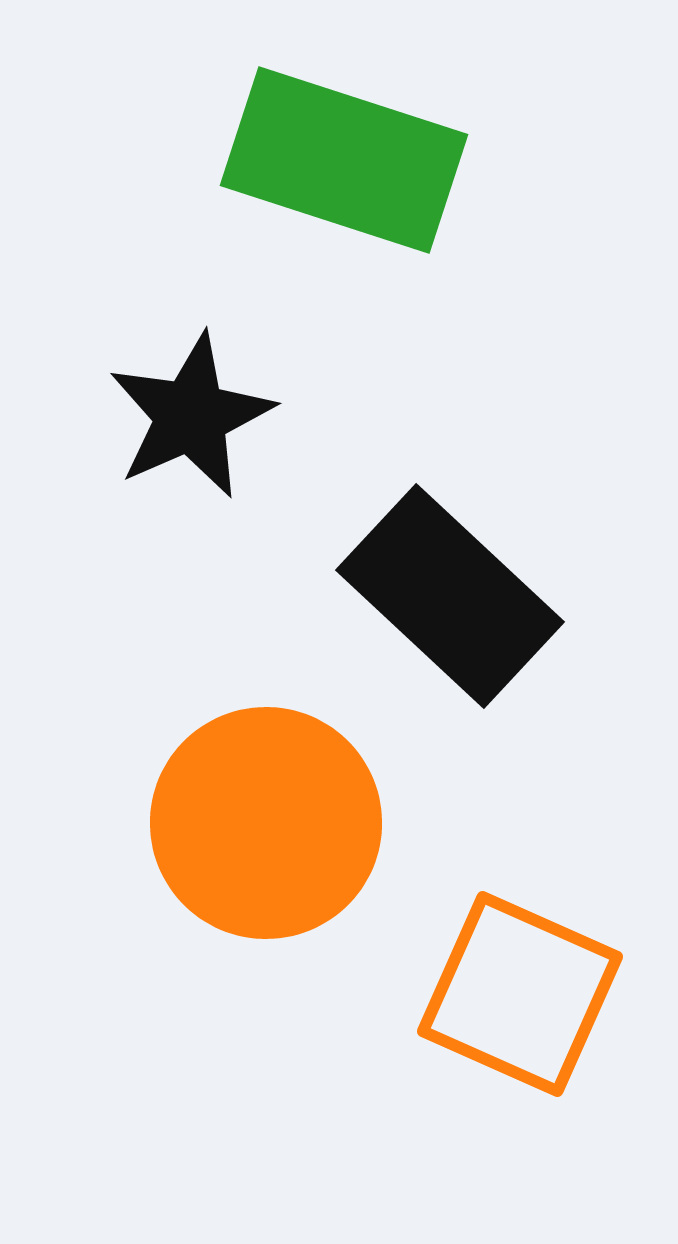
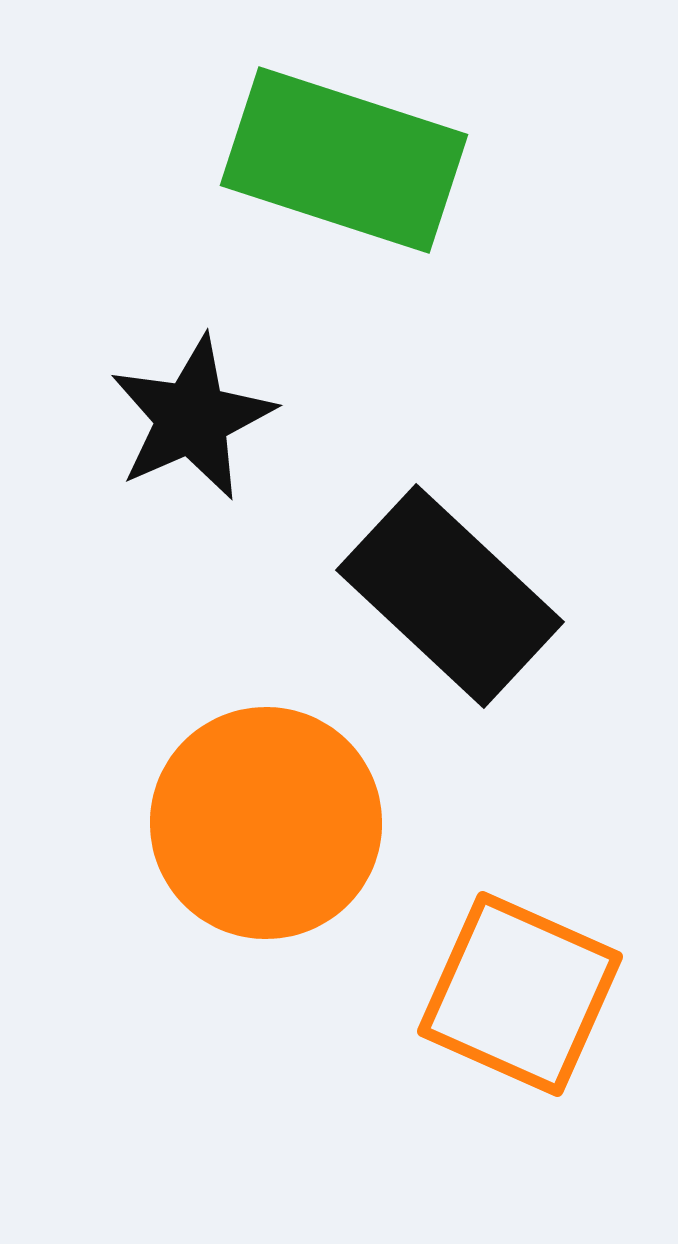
black star: moved 1 px right, 2 px down
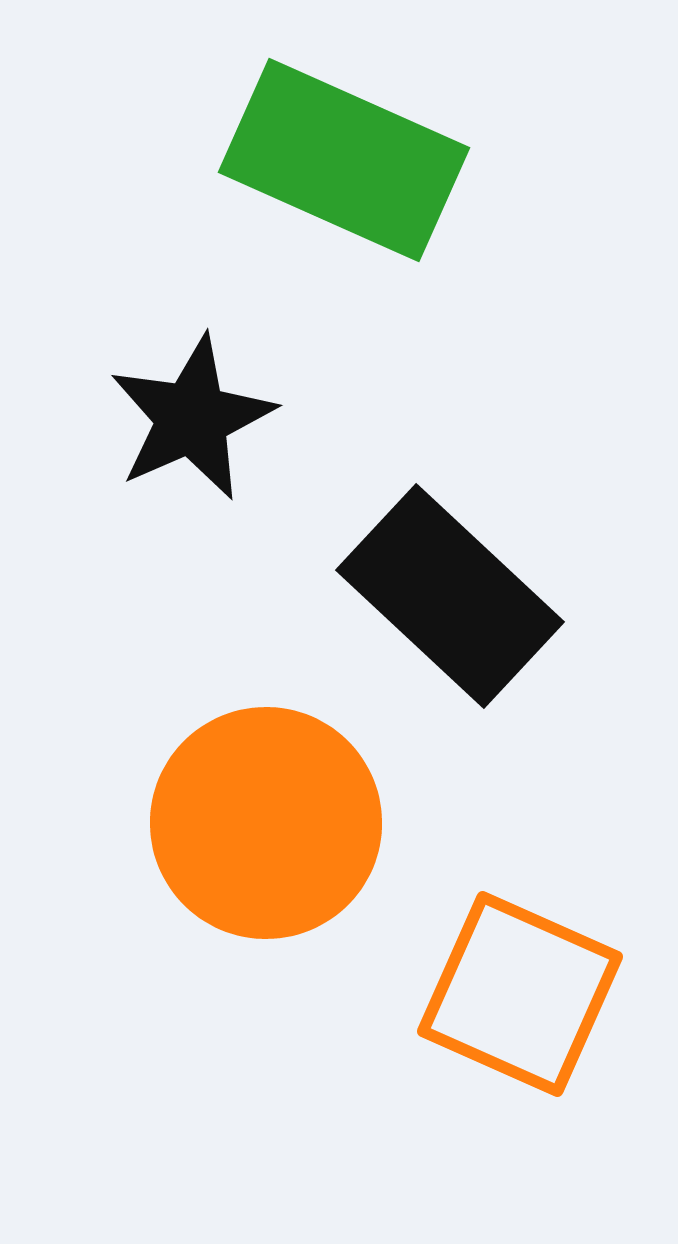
green rectangle: rotated 6 degrees clockwise
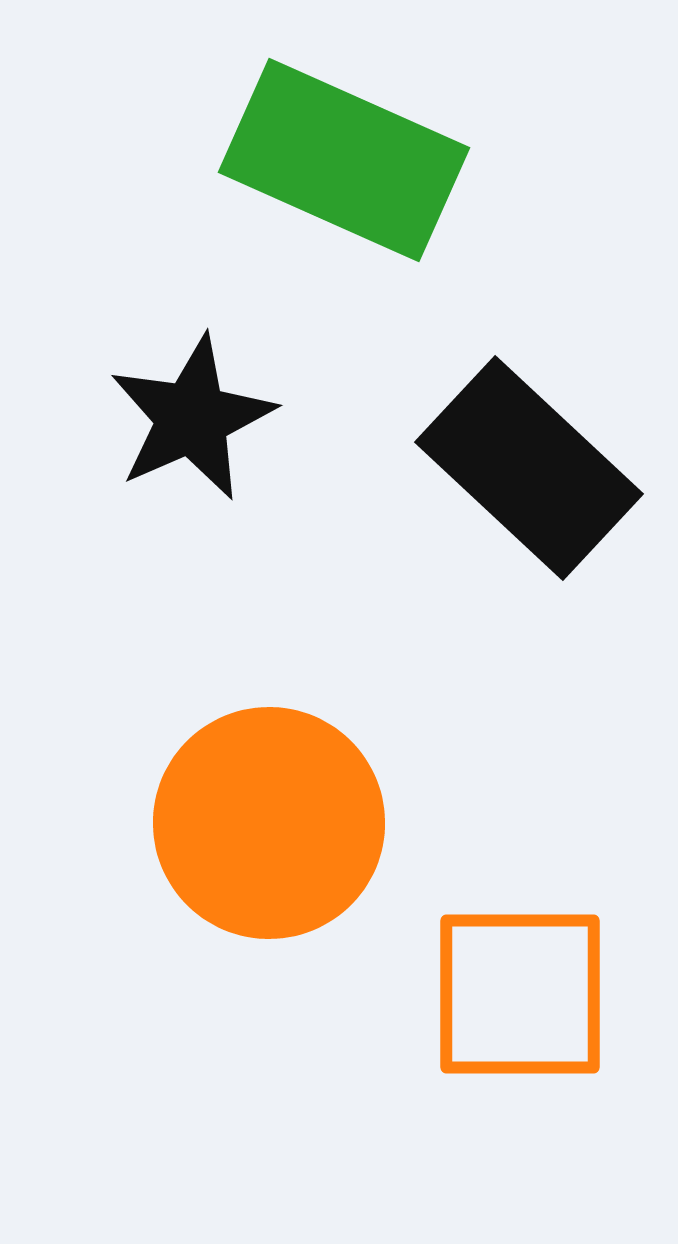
black rectangle: moved 79 px right, 128 px up
orange circle: moved 3 px right
orange square: rotated 24 degrees counterclockwise
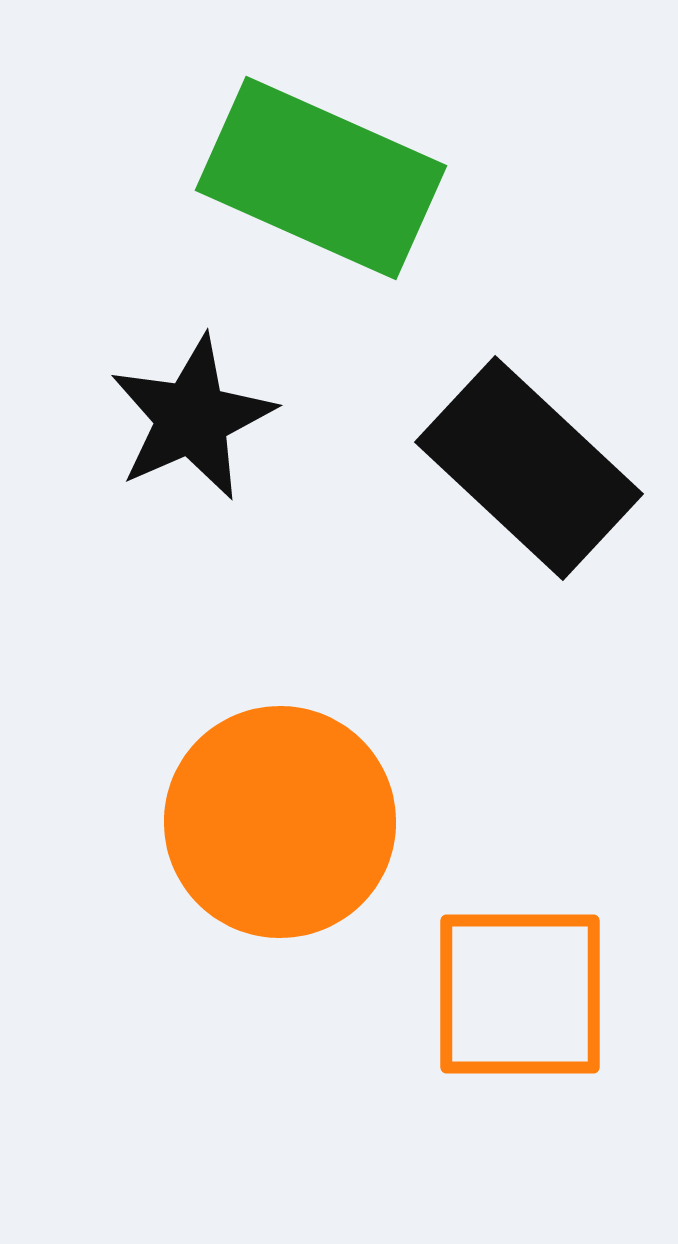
green rectangle: moved 23 px left, 18 px down
orange circle: moved 11 px right, 1 px up
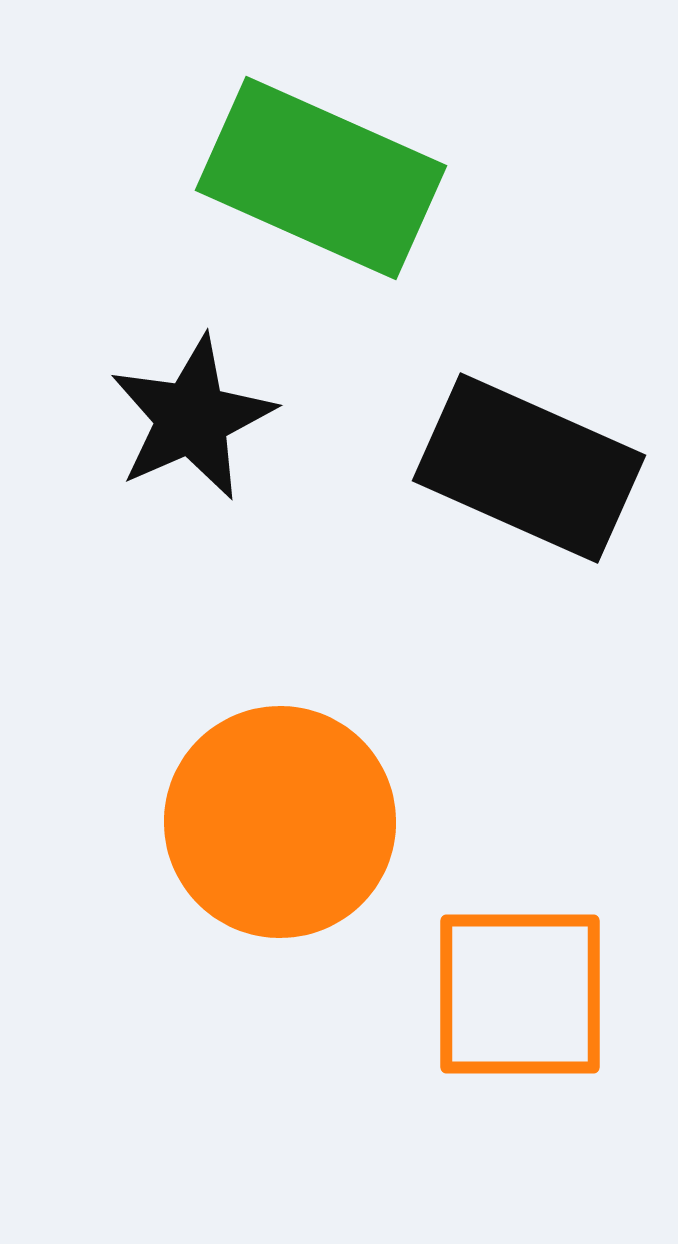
black rectangle: rotated 19 degrees counterclockwise
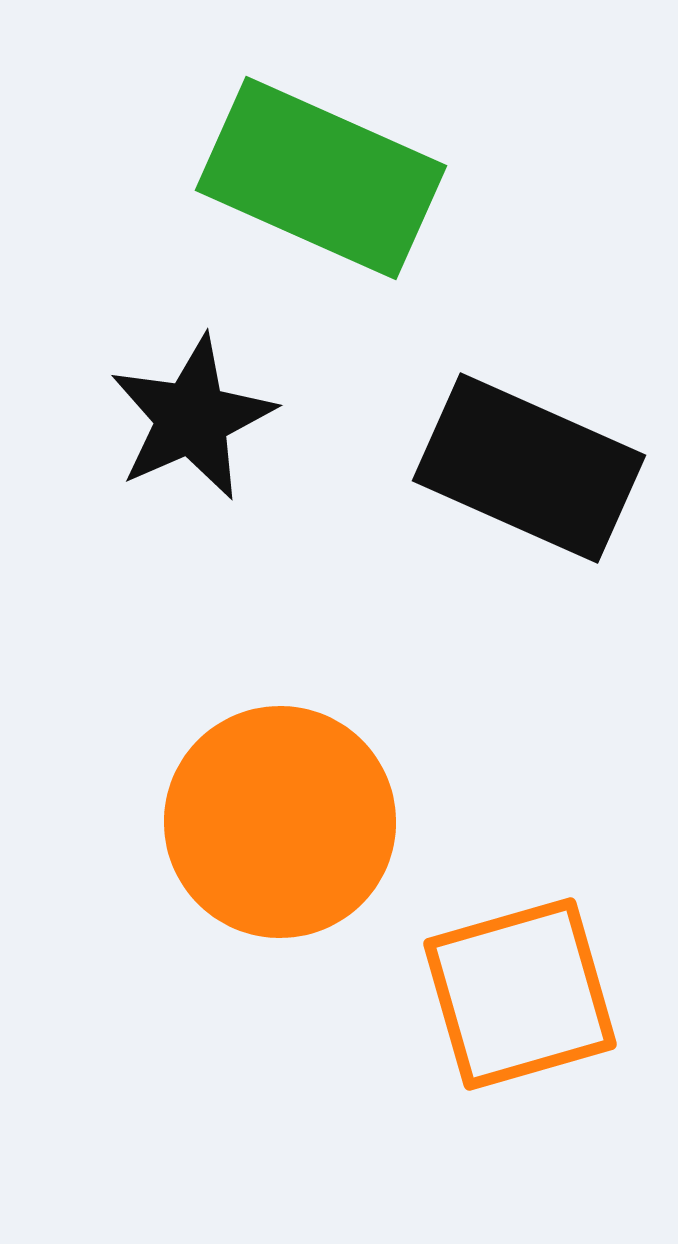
orange square: rotated 16 degrees counterclockwise
